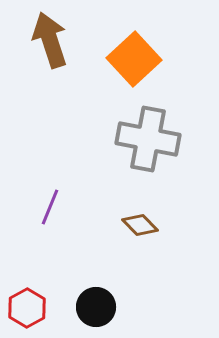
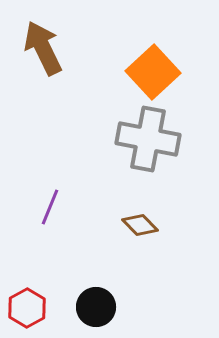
brown arrow: moved 7 px left, 8 px down; rotated 8 degrees counterclockwise
orange square: moved 19 px right, 13 px down
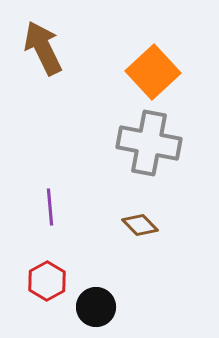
gray cross: moved 1 px right, 4 px down
purple line: rotated 27 degrees counterclockwise
red hexagon: moved 20 px right, 27 px up
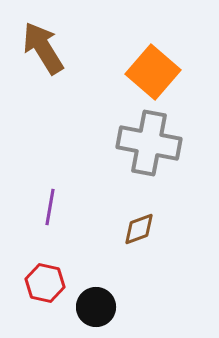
brown arrow: rotated 6 degrees counterclockwise
orange square: rotated 6 degrees counterclockwise
purple line: rotated 15 degrees clockwise
brown diamond: moved 1 px left, 4 px down; rotated 66 degrees counterclockwise
red hexagon: moved 2 px left, 2 px down; rotated 18 degrees counterclockwise
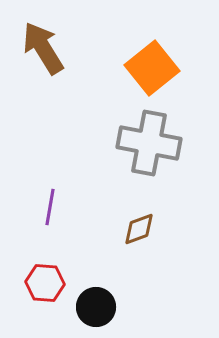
orange square: moved 1 px left, 4 px up; rotated 10 degrees clockwise
red hexagon: rotated 9 degrees counterclockwise
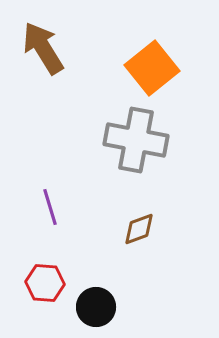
gray cross: moved 13 px left, 3 px up
purple line: rotated 27 degrees counterclockwise
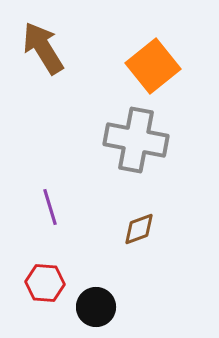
orange square: moved 1 px right, 2 px up
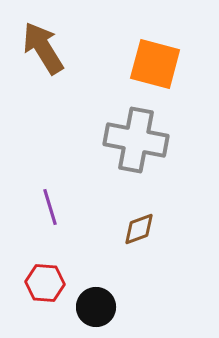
orange square: moved 2 px right, 2 px up; rotated 36 degrees counterclockwise
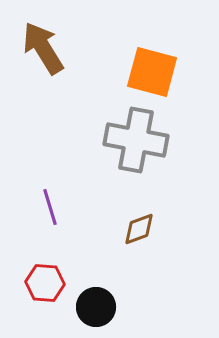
orange square: moved 3 px left, 8 px down
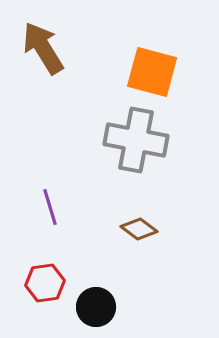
brown diamond: rotated 57 degrees clockwise
red hexagon: rotated 12 degrees counterclockwise
